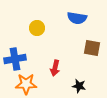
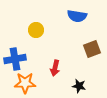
blue semicircle: moved 2 px up
yellow circle: moved 1 px left, 2 px down
brown square: moved 1 px down; rotated 30 degrees counterclockwise
orange star: moved 1 px left, 1 px up
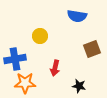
yellow circle: moved 4 px right, 6 px down
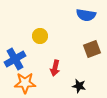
blue semicircle: moved 9 px right, 1 px up
blue cross: rotated 20 degrees counterclockwise
